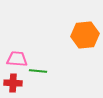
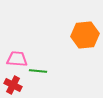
red cross: moved 2 px down; rotated 24 degrees clockwise
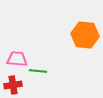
orange hexagon: rotated 12 degrees clockwise
red cross: rotated 36 degrees counterclockwise
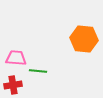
orange hexagon: moved 1 px left, 4 px down
pink trapezoid: moved 1 px left, 1 px up
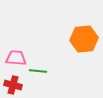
orange hexagon: rotated 12 degrees counterclockwise
red cross: rotated 24 degrees clockwise
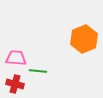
orange hexagon: rotated 16 degrees counterclockwise
red cross: moved 2 px right, 1 px up
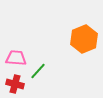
green line: rotated 54 degrees counterclockwise
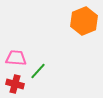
orange hexagon: moved 18 px up
